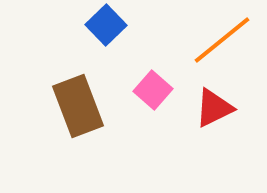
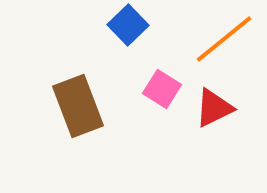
blue square: moved 22 px right
orange line: moved 2 px right, 1 px up
pink square: moved 9 px right, 1 px up; rotated 9 degrees counterclockwise
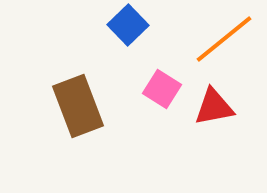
red triangle: moved 1 px up; rotated 15 degrees clockwise
